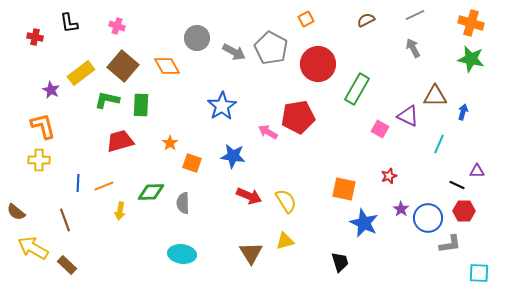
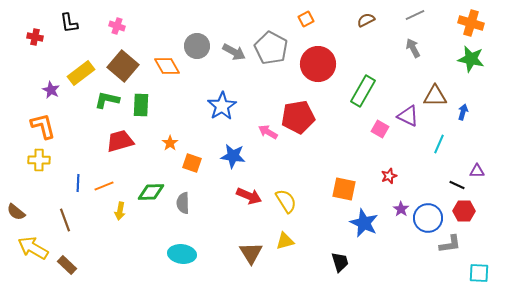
gray circle at (197, 38): moved 8 px down
green rectangle at (357, 89): moved 6 px right, 2 px down
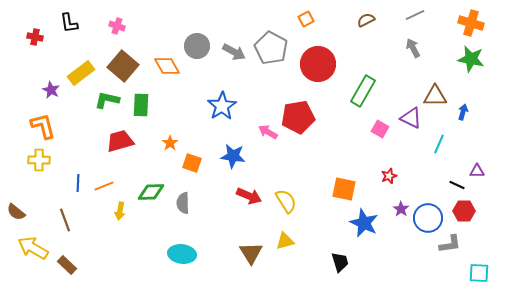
purple triangle at (408, 116): moved 3 px right, 2 px down
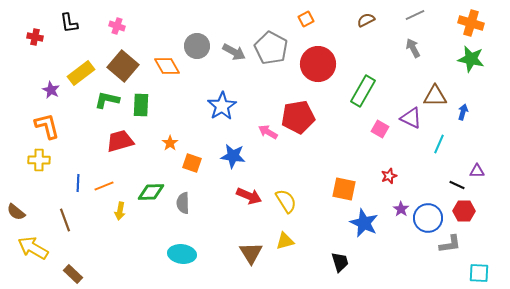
orange L-shape at (43, 126): moved 4 px right
brown rectangle at (67, 265): moved 6 px right, 9 px down
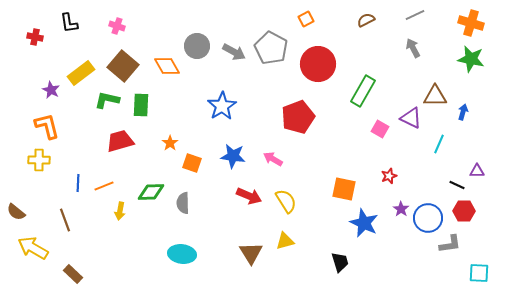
red pentagon at (298, 117): rotated 12 degrees counterclockwise
pink arrow at (268, 132): moved 5 px right, 27 px down
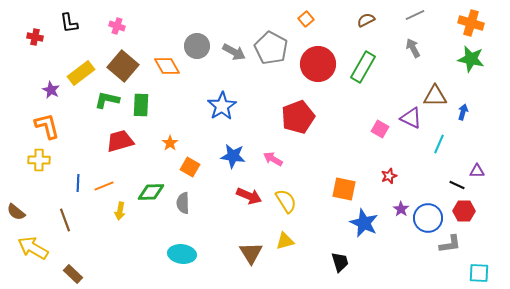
orange square at (306, 19): rotated 14 degrees counterclockwise
green rectangle at (363, 91): moved 24 px up
orange square at (192, 163): moved 2 px left, 4 px down; rotated 12 degrees clockwise
